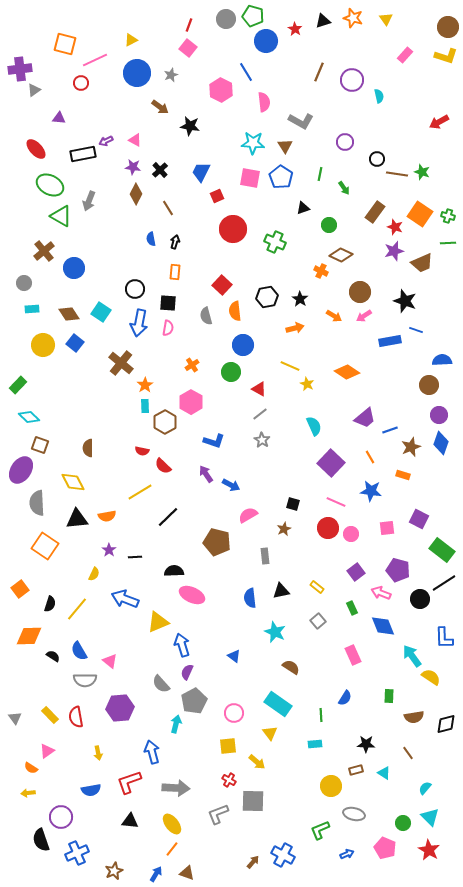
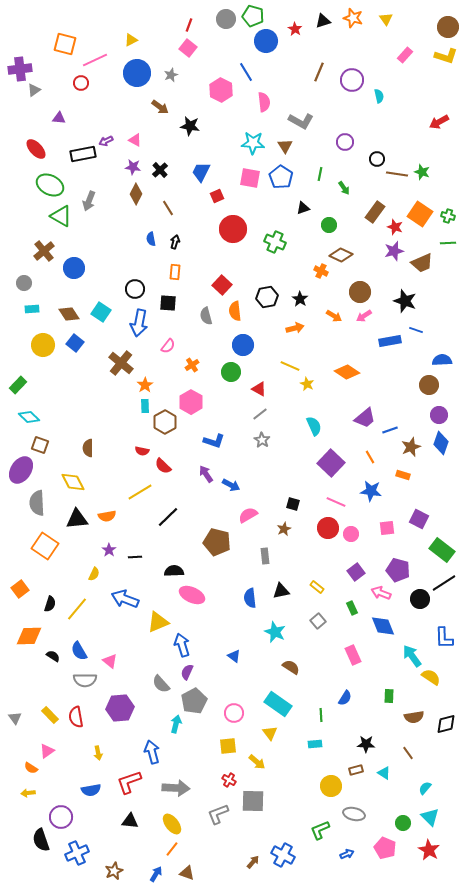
pink semicircle at (168, 328): moved 18 px down; rotated 28 degrees clockwise
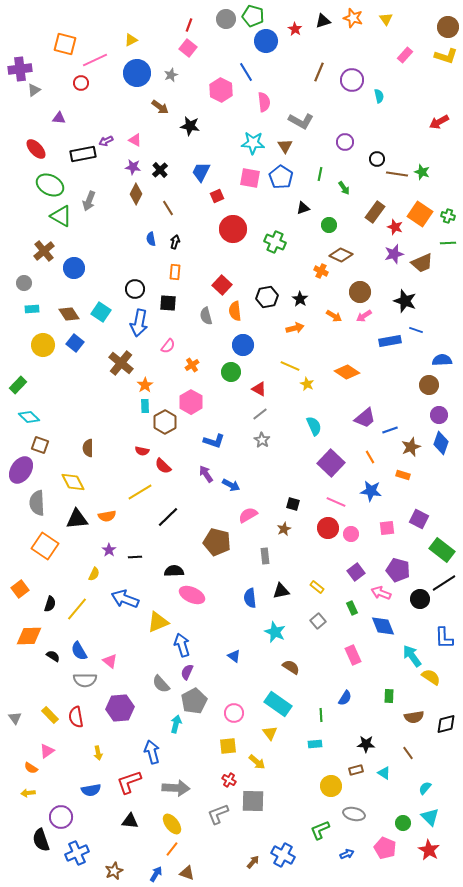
purple star at (394, 251): moved 3 px down
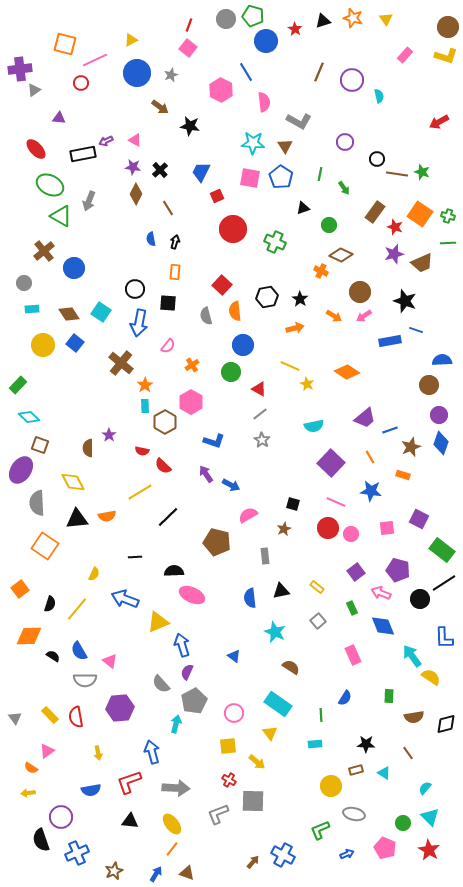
gray L-shape at (301, 121): moved 2 px left
cyan semicircle at (314, 426): rotated 102 degrees clockwise
purple star at (109, 550): moved 115 px up
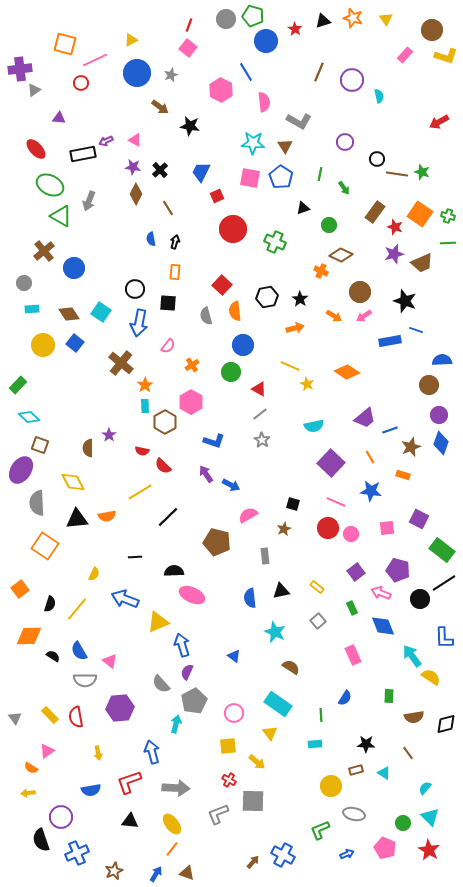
brown circle at (448, 27): moved 16 px left, 3 px down
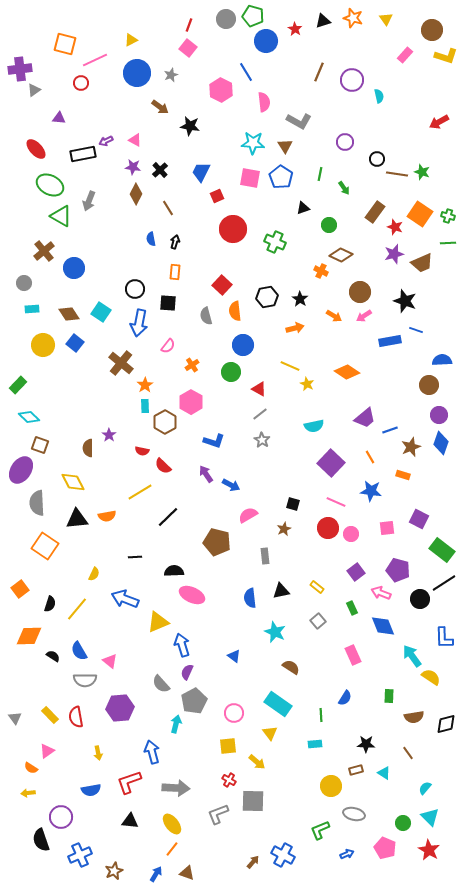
blue cross at (77, 853): moved 3 px right, 2 px down
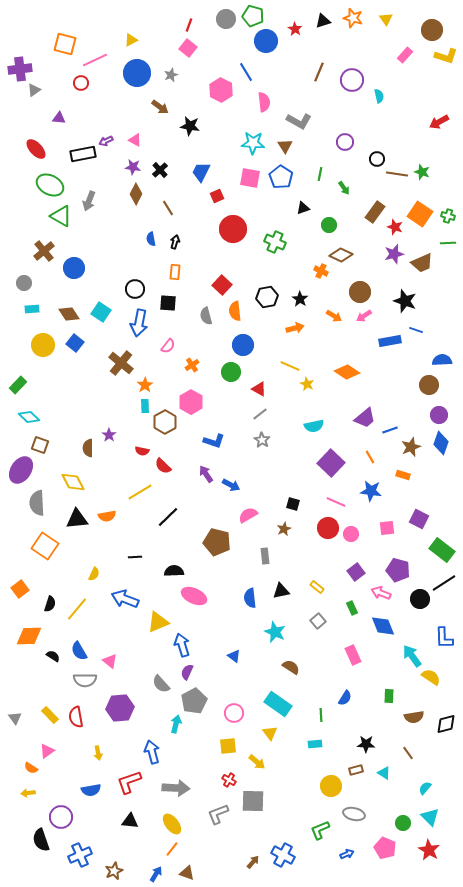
pink ellipse at (192, 595): moved 2 px right, 1 px down
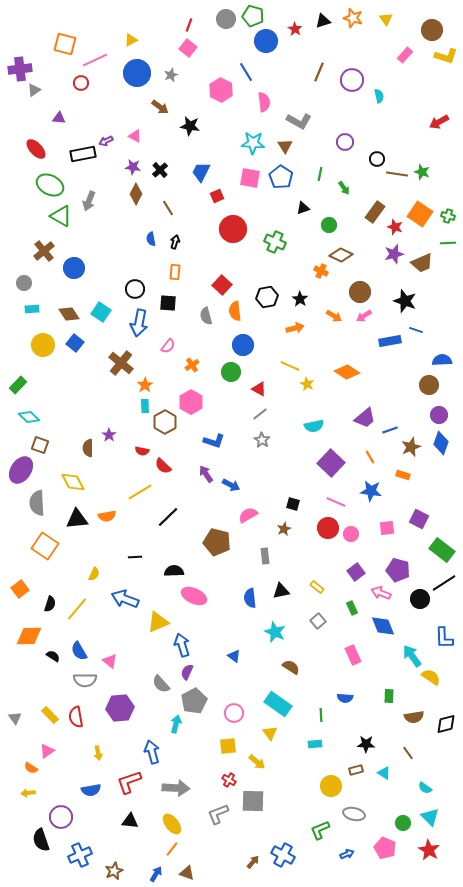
pink triangle at (135, 140): moved 4 px up
blue semicircle at (345, 698): rotated 63 degrees clockwise
cyan semicircle at (425, 788): rotated 96 degrees counterclockwise
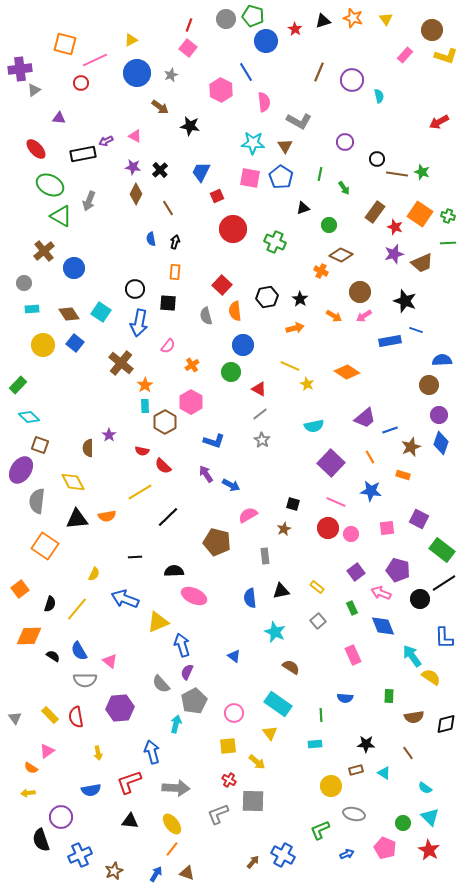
gray semicircle at (37, 503): moved 2 px up; rotated 10 degrees clockwise
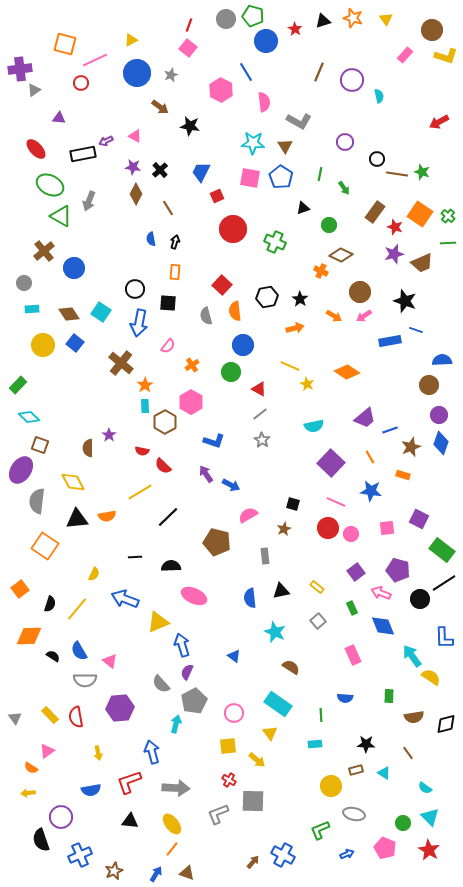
green cross at (448, 216): rotated 24 degrees clockwise
black semicircle at (174, 571): moved 3 px left, 5 px up
yellow arrow at (257, 762): moved 2 px up
